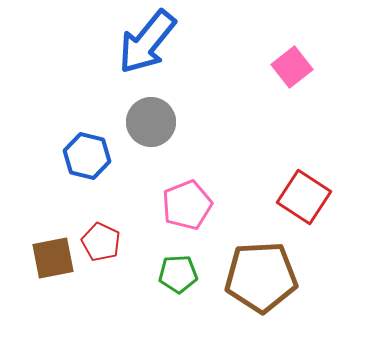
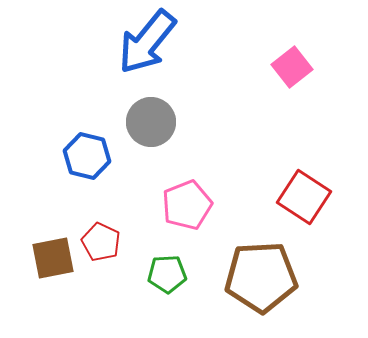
green pentagon: moved 11 px left
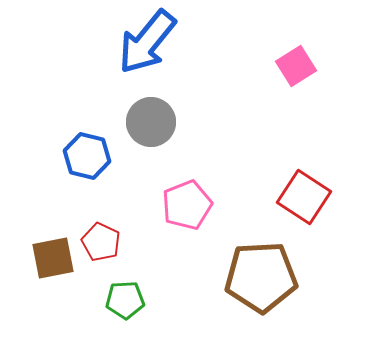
pink square: moved 4 px right, 1 px up; rotated 6 degrees clockwise
green pentagon: moved 42 px left, 26 px down
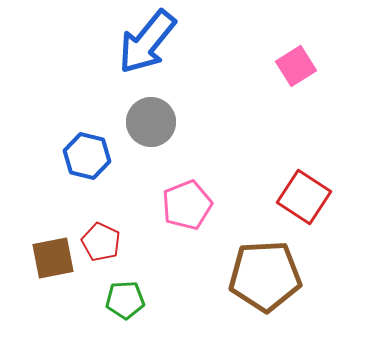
brown pentagon: moved 4 px right, 1 px up
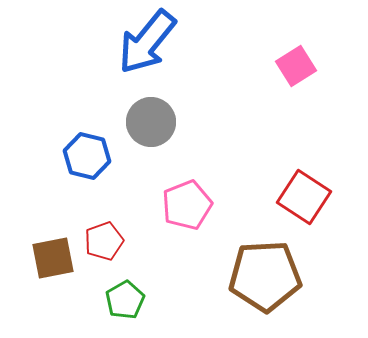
red pentagon: moved 3 px right, 1 px up; rotated 27 degrees clockwise
green pentagon: rotated 27 degrees counterclockwise
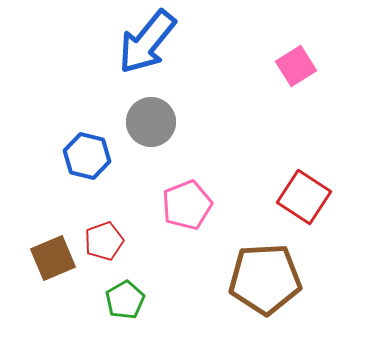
brown square: rotated 12 degrees counterclockwise
brown pentagon: moved 3 px down
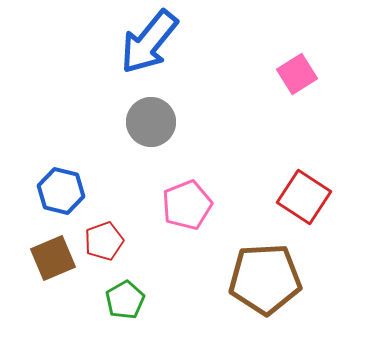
blue arrow: moved 2 px right
pink square: moved 1 px right, 8 px down
blue hexagon: moved 26 px left, 35 px down
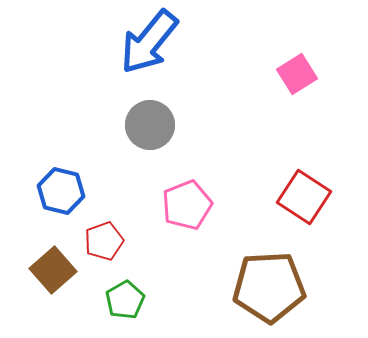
gray circle: moved 1 px left, 3 px down
brown square: moved 12 px down; rotated 18 degrees counterclockwise
brown pentagon: moved 4 px right, 8 px down
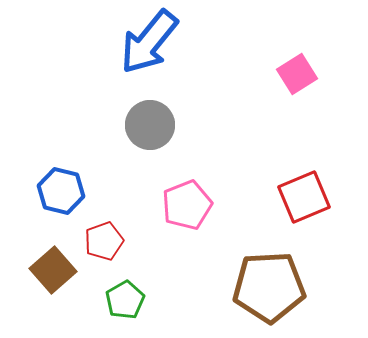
red square: rotated 34 degrees clockwise
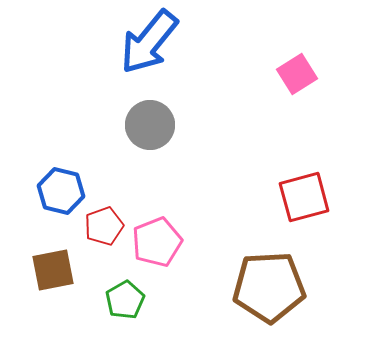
red square: rotated 8 degrees clockwise
pink pentagon: moved 30 px left, 37 px down
red pentagon: moved 15 px up
brown square: rotated 30 degrees clockwise
